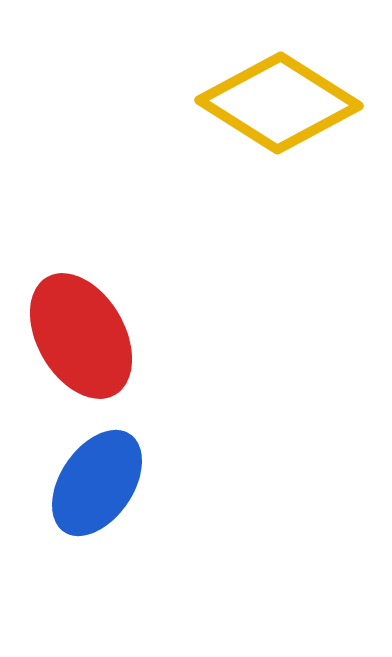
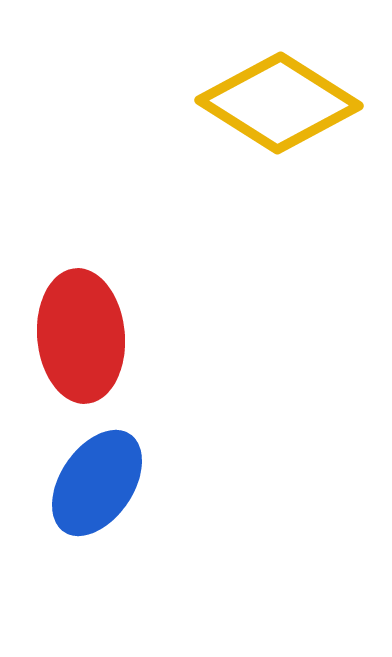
red ellipse: rotated 25 degrees clockwise
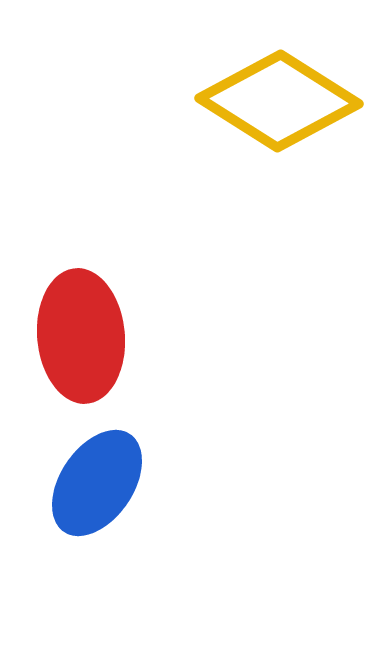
yellow diamond: moved 2 px up
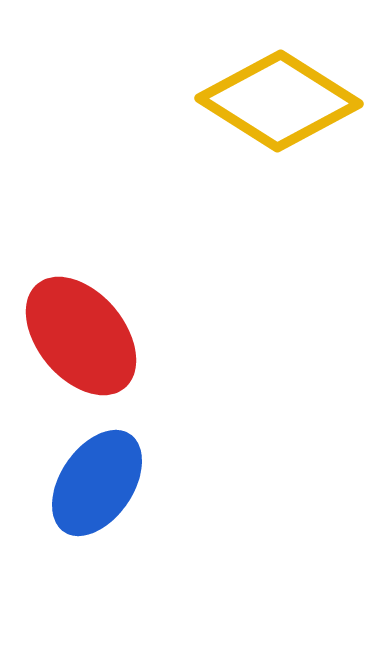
red ellipse: rotated 35 degrees counterclockwise
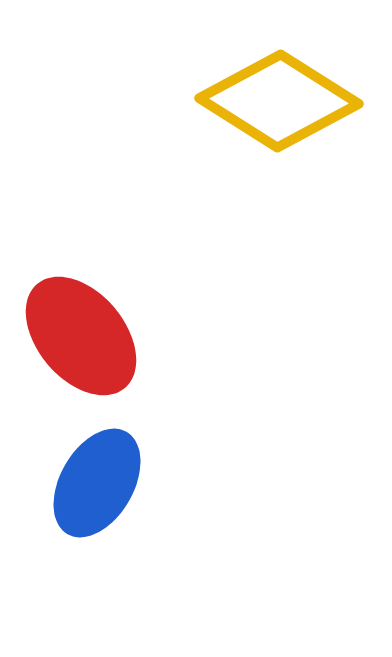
blue ellipse: rotated 4 degrees counterclockwise
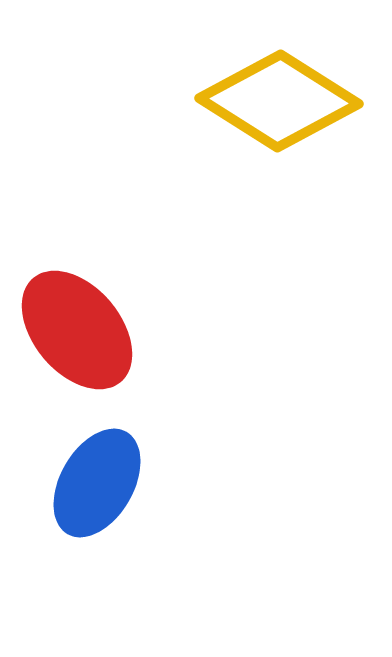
red ellipse: moved 4 px left, 6 px up
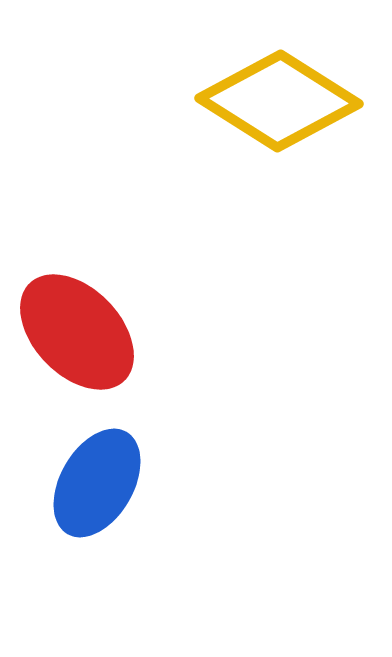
red ellipse: moved 2 px down; rotated 4 degrees counterclockwise
